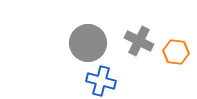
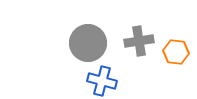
gray cross: rotated 36 degrees counterclockwise
blue cross: moved 1 px right
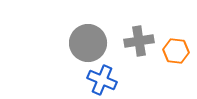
orange hexagon: moved 1 px up
blue cross: moved 1 px up; rotated 8 degrees clockwise
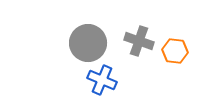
gray cross: rotated 28 degrees clockwise
orange hexagon: moved 1 px left
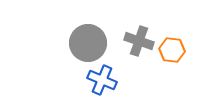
orange hexagon: moved 3 px left, 1 px up
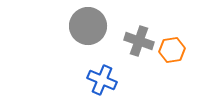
gray circle: moved 17 px up
orange hexagon: rotated 15 degrees counterclockwise
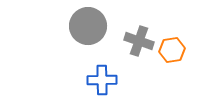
blue cross: rotated 24 degrees counterclockwise
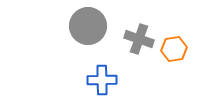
gray cross: moved 2 px up
orange hexagon: moved 2 px right, 1 px up
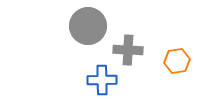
gray cross: moved 11 px left, 11 px down; rotated 16 degrees counterclockwise
orange hexagon: moved 3 px right, 12 px down
